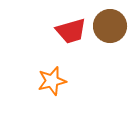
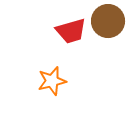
brown circle: moved 2 px left, 5 px up
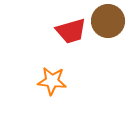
orange star: rotated 20 degrees clockwise
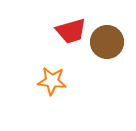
brown circle: moved 1 px left, 21 px down
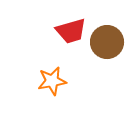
orange star: rotated 16 degrees counterclockwise
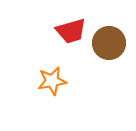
brown circle: moved 2 px right, 1 px down
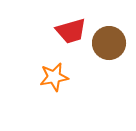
orange star: moved 2 px right, 4 px up
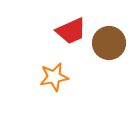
red trapezoid: rotated 8 degrees counterclockwise
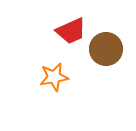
brown circle: moved 3 px left, 6 px down
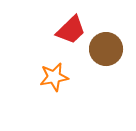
red trapezoid: moved 1 px up; rotated 20 degrees counterclockwise
